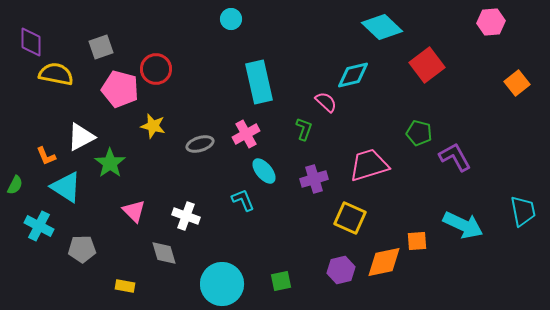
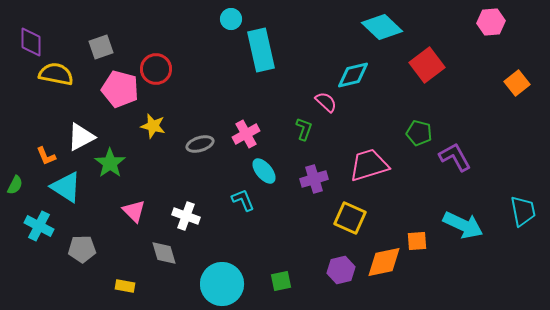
cyan rectangle at (259, 82): moved 2 px right, 32 px up
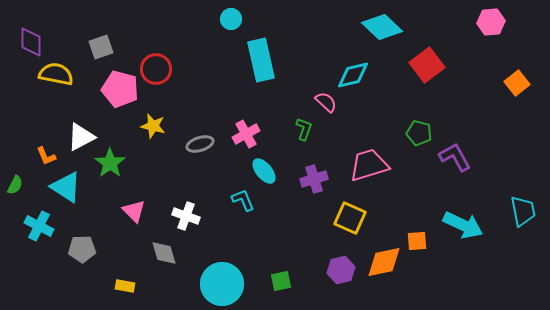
cyan rectangle at (261, 50): moved 10 px down
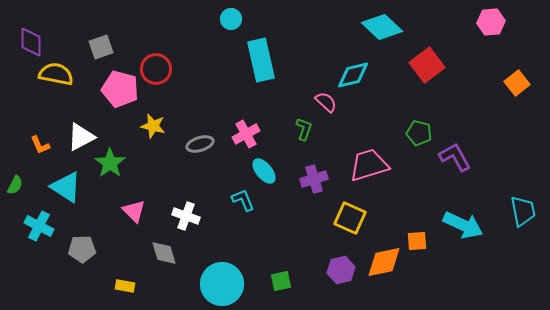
orange L-shape at (46, 156): moved 6 px left, 11 px up
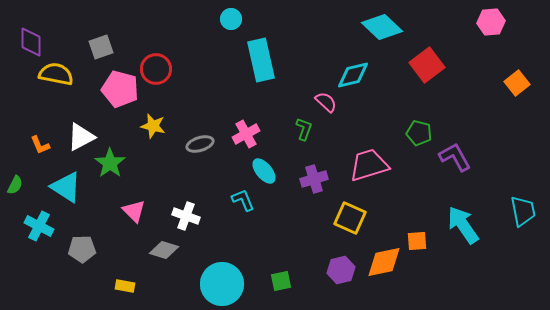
cyan arrow at (463, 225): rotated 150 degrees counterclockwise
gray diamond at (164, 253): moved 3 px up; rotated 56 degrees counterclockwise
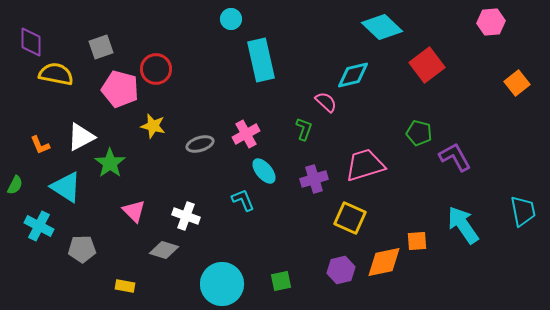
pink trapezoid at (369, 165): moved 4 px left
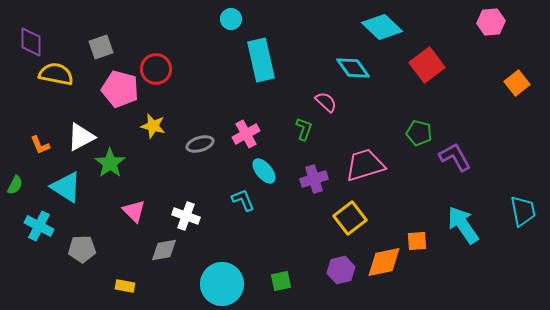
cyan diamond at (353, 75): moved 7 px up; rotated 68 degrees clockwise
yellow square at (350, 218): rotated 28 degrees clockwise
gray diamond at (164, 250): rotated 28 degrees counterclockwise
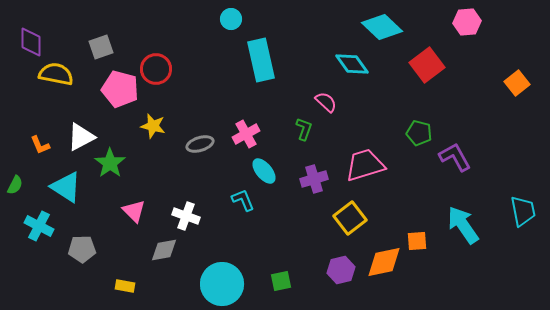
pink hexagon at (491, 22): moved 24 px left
cyan diamond at (353, 68): moved 1 px left, 4 px up
